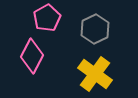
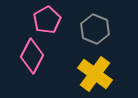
pink pentagon: moved 2 px down
gray hexagon: rotated 12 degrees counterclockwise
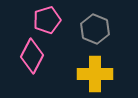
pink pentagon: rotated 12 degrees clockwise
yellow cross: rotated 36 degrees counterclockwise
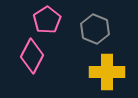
pink pentagon: rotated 16 degrees counterclockwise
yellow cross: moved 12 px right, 2 px up
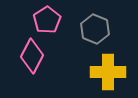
yellow cross: moved 1 px right
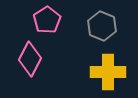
gray hexagon: moved 7 px right, 3 px up
pink diamond: moved 2 px left, 3 px down
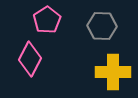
gray hexagon: rotated 20 degrees counterclockwise
yellow cross: moved 5 px right
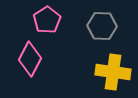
yellow cross: rotated 8 degrees clockwise
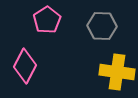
pink diamond: moved 5 px left, 7 px down
yellow cross: moved 4 px right
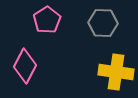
gray hexagon: moved 1 px right, 3 px up
yellow cross: moved 1 px left
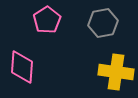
gray hexagon: rotated 12 degrees counterclockwise
pink diamond: moved 3 px left, 1 px down; rotated 24 degrees counterclockwise
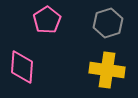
gray hexagon: moved 5 px right; rotated 8 degrees counterclockwise
yellow cross: moved 9 px left, 2 px up
